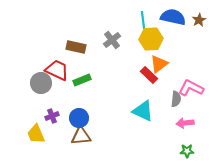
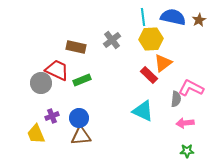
cyan line: moved 3 px up
orange triangle: moved 4 px right, 1 px up
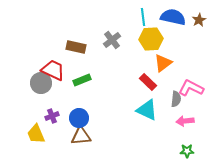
red trapezoid: moved 4 px left
red rectangle: moved 1 px left, 7 px down
cyan triangle: moved 4 px right, 1 px up
pink arrow: moved 2 px up
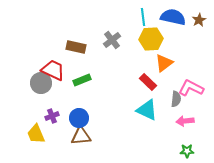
orange triangle: moved 1 px right
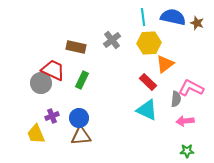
brown star: moved 2 px left, 3 px down; rotated 24 degrees counterclockwise
yellow hexagon: moved 2 px left, 4 px down
orange triangle: moved 1 px right, 1 px down
green rectangle: rotated 42 degrees counterclockwise
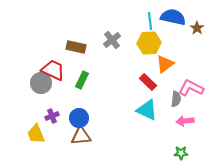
cyan line: moved 7 px right, 4 px down
brown star: moved 5 px down; rotated 16 degrees clockwise
green star: moved 6 px left, 2 px down
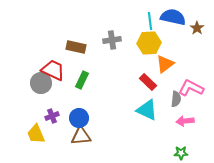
gray cross: rotated 30 degrees clockwise
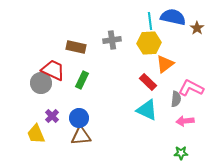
purple cross: rotated 24 degrees counterclockwise
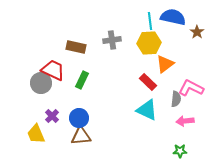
brown star: moved 4 px down
green star: moved 1 px left, 2 px up
